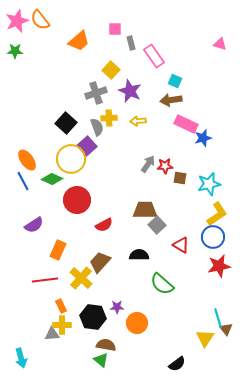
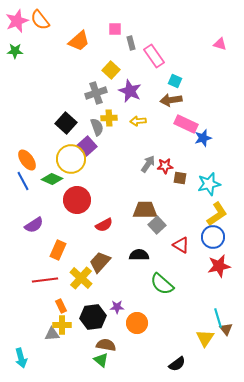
black hexagon at (93, 317): rotated 15 degrees counterclockwise
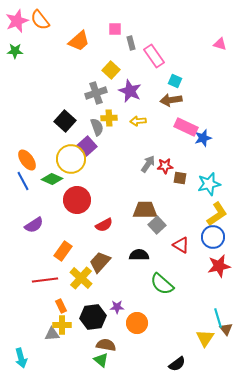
black square at (66, 123): moved 1 px left, 2 px up
pink rectangle at (186, 124): moved 3 px down
orange rectangle at (58, 250): moved 5 px right, 1 px down; rotated 12 degrees clockwise
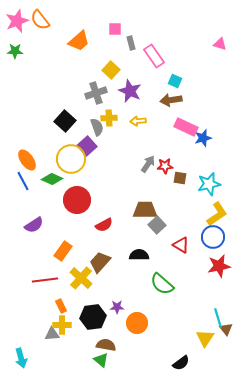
black semicircle at (177, 364): moved 4 px right, 1 px up
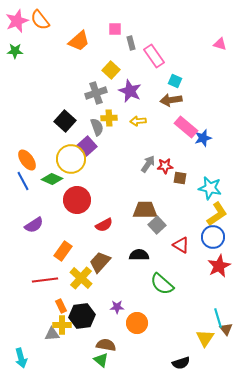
pink rectangle at (186, 127): rotated 15 degrees clockwise
cyan star at (209, 184): moved 1 px right, 4 px down; rotated 25 degrees clockwise
red star at (219, 266): rotated 15 degrees counterclockwise
black hexagon at (93, 317): moved 11 px left, 1 px up
black semicircle at (181, 363): rotated 18 degrees clockwise
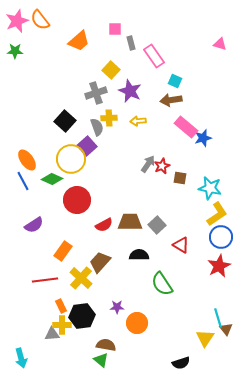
red star at (165, 166): moved 3 px left; rotated 21 degrees counterclockwise
brown trapezoid at (145, 210): moved 15 px left, 12 px down
blue circle at (213, 237): moved 8 px right
green semicircle at (162, 284): rotated 15 degrees clockwise
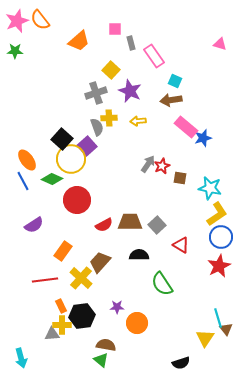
black square at (65, 121): moved 3 px left, 18 px down
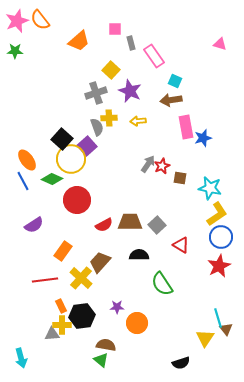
pink rectangle at (186, 127): rotated 40 degrees clockwise
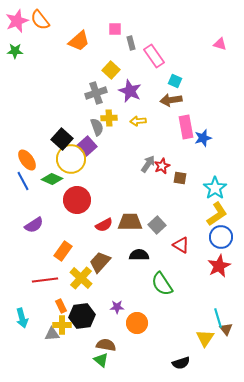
cyan star at (210, 188): moved 5 px right; rotated 25 degrees clockwise
cyan arrow at (21, 358): moved 1 px right, 40 px up
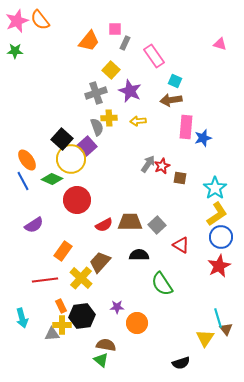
orange trapezoid at (79, 41): moved 10 px right; rotated 10 degrees counterclockwise
gray rectangle at (131, 43): moved 6 px left; rotated 40 degrees clockwise
pink rectangle at (186, 127): rotated 15 degrees clockwise
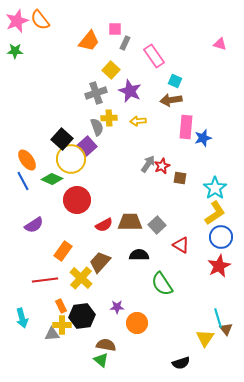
yellow L-shape at (217, 214): moved 2 px left, 1 px up
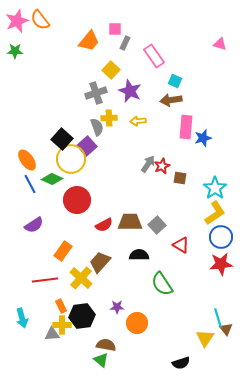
blue line at (23, 181): moved 7 px right, 3 px down
red star at (219, 266): moved 2 px right, 2 px up; rotated 20 degrees clockwise
